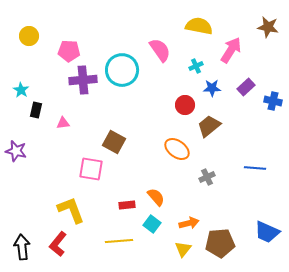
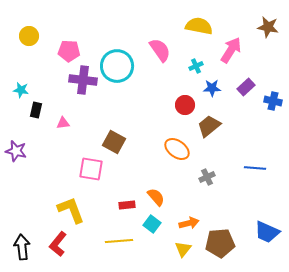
cyan circle: moved 5 px left, 4 px up
purple cross: rotated 12 degrees clockwise
cyan star: rotated 21 degrees counterclockwise
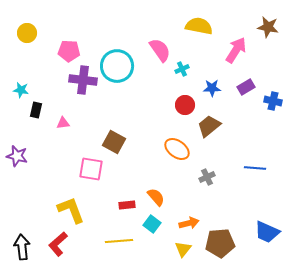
yellow circle: moved 2 px left, 3 px up
pink arrow: moved 5 px right
cyan cross: moved 14 px left, 3 px down
purple rectangle: rotated 12 degrees clockwise
purple star: moved 1 px right, 5 px down
red L-shape: rotated 10 degrees clockwise
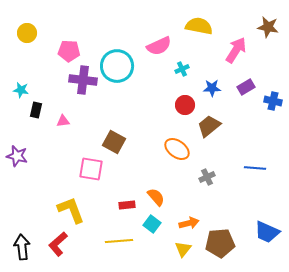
pink semicircle: moved 1 px left, 4 px up; rotated 100 degrees clockwise
pink triangle: moved 2 px up
